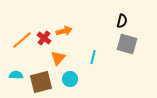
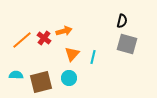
orange triangle: moved 14 px right, 4 px up
cyan circle: moved 1 px left, 1 px up
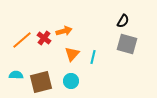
black semicircle: moved 1 px right; rotated 16 degrees clockwise
cyan circle: moved 2 px right, 3 px down
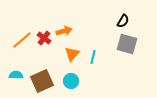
brown square: moved 1 px right, 1 px up; rotated 10 degrees counterclockwise
